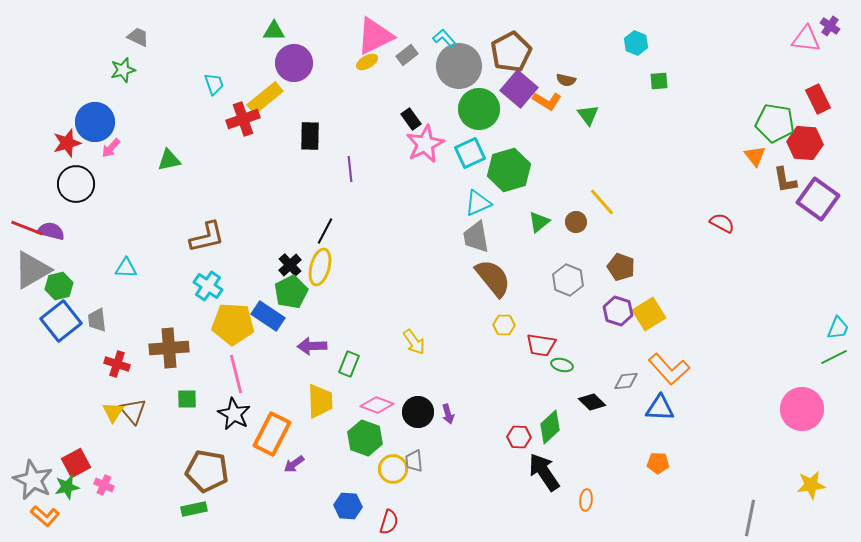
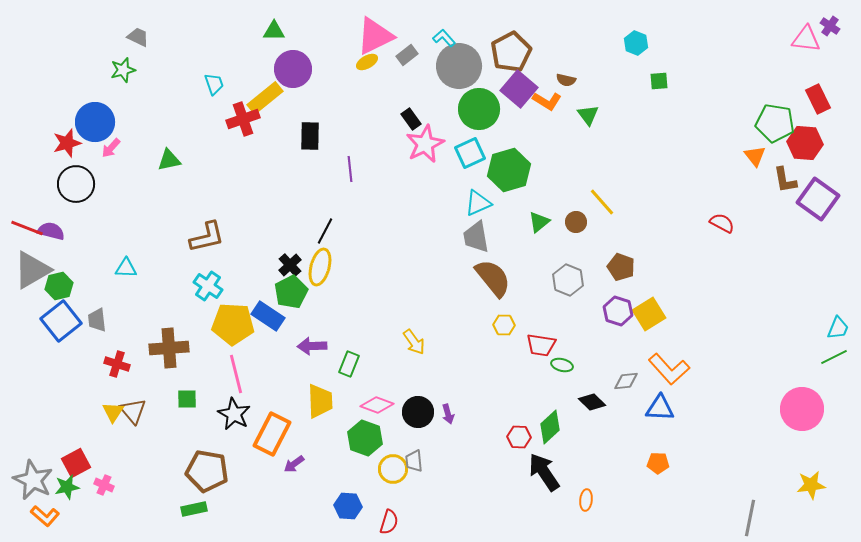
purple circle at (294, 63): moved 1 px left, 6 px down
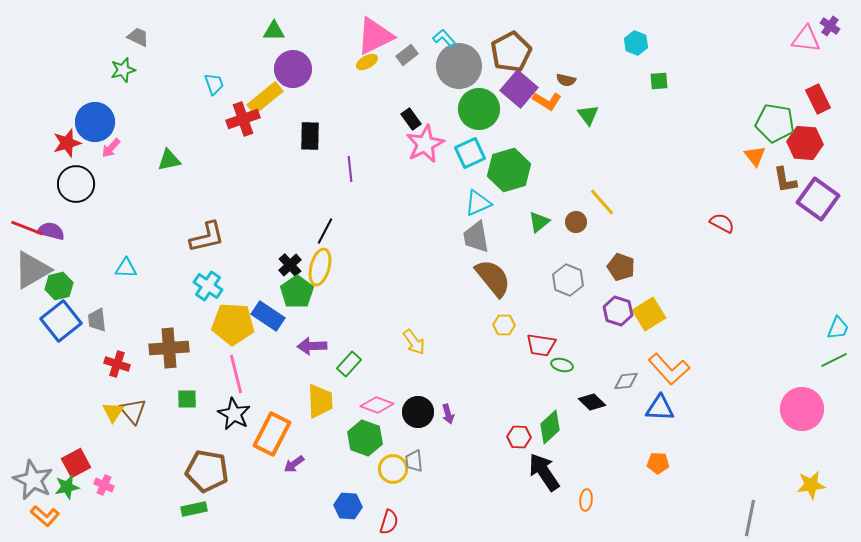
green pentagon at (291, 292): moved 6 px right; rotated 8 degrees counterclockwise
green line at (834, 357): moved 3 px down
green rectangle at (349, 364): rotated 20 degrees clockwise
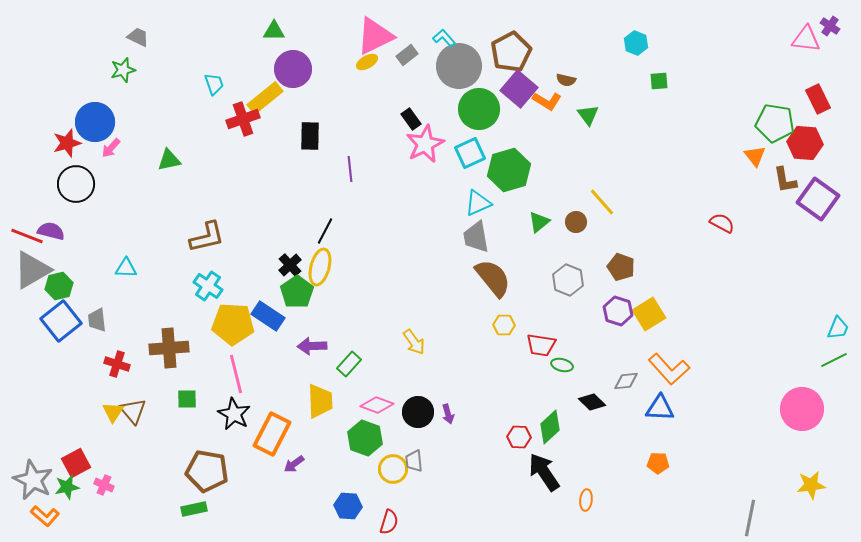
red line at (27, 228): moved 8 px down
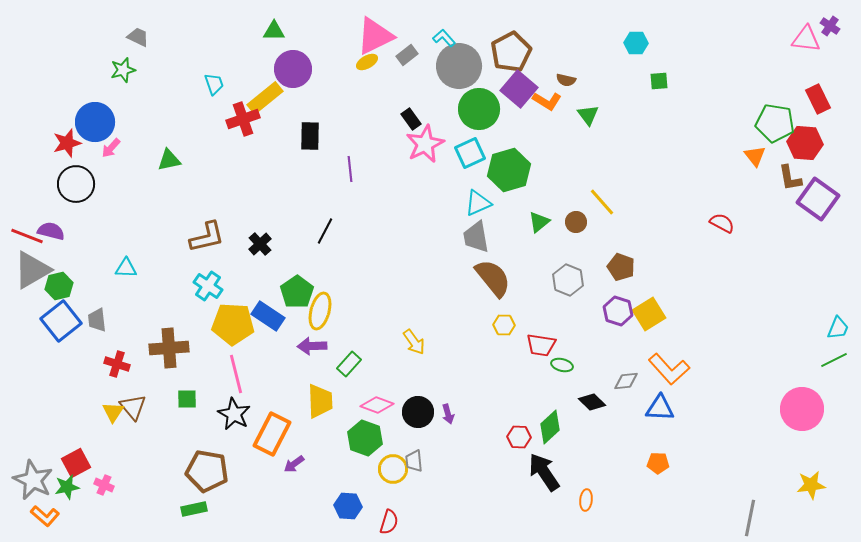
cyan hexagon at (636, 43): rotated 20 degrees counterclockwise
brown L-shape at (785, 180): moved 5 px right, 2 px up
black cross at (290, 265): moved 30 px left, 21 px up
yellow ellipse at (320, 267): moved 44 px down
brown triangle at (133, 411): moved 4 px up
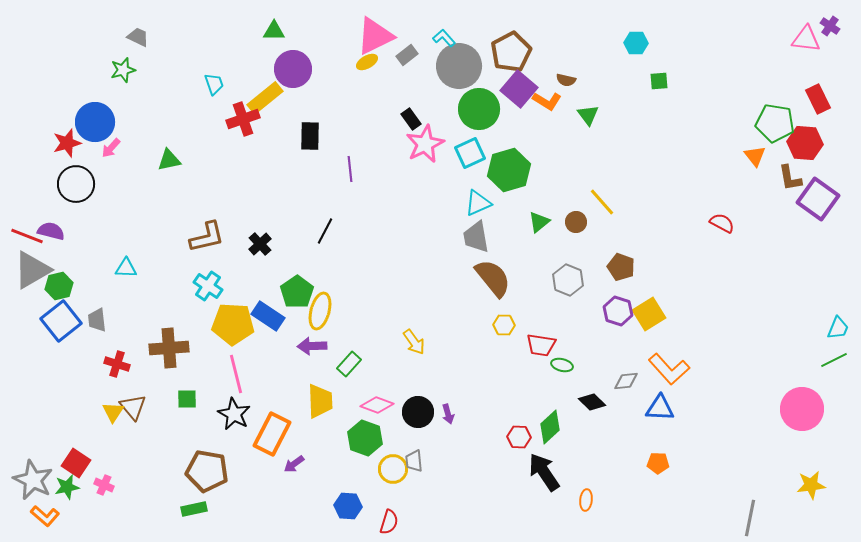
red square at (76, 463): rotated 28 degrees counterclockwise
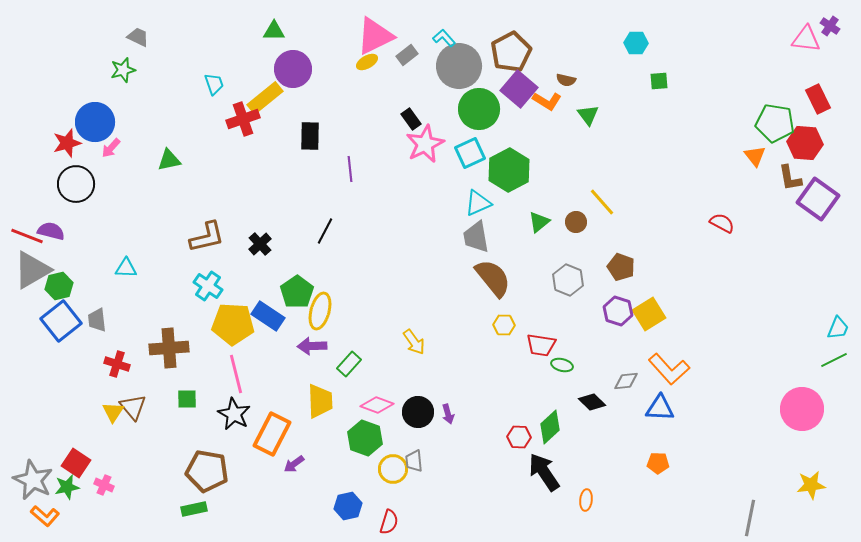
green hexagon at (509, 170): rotated 12 degrees counterclockwise
blue hexagon at (348, 506): rotated 16 degrees counterclockwise
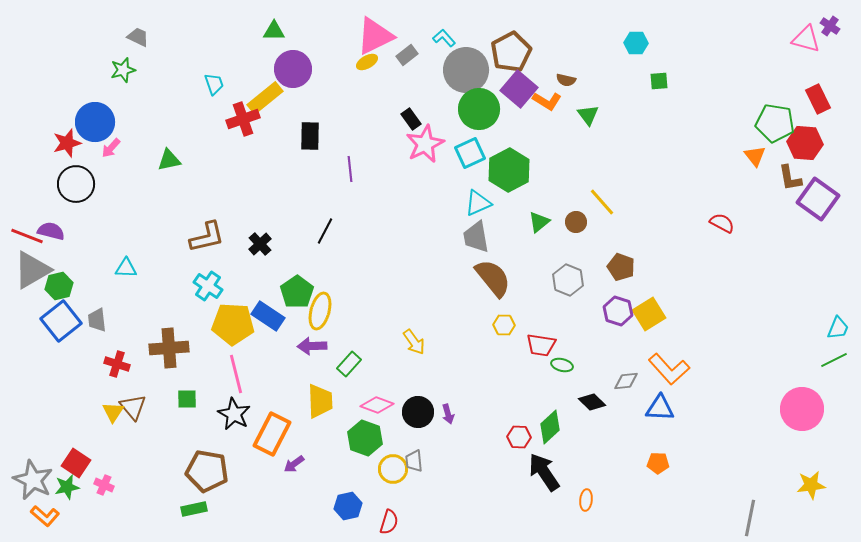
pink triangle at (806, 39): rotated 8 degrees clockwise
gray circle at (459, 66): moved 7 px right, 4 px down
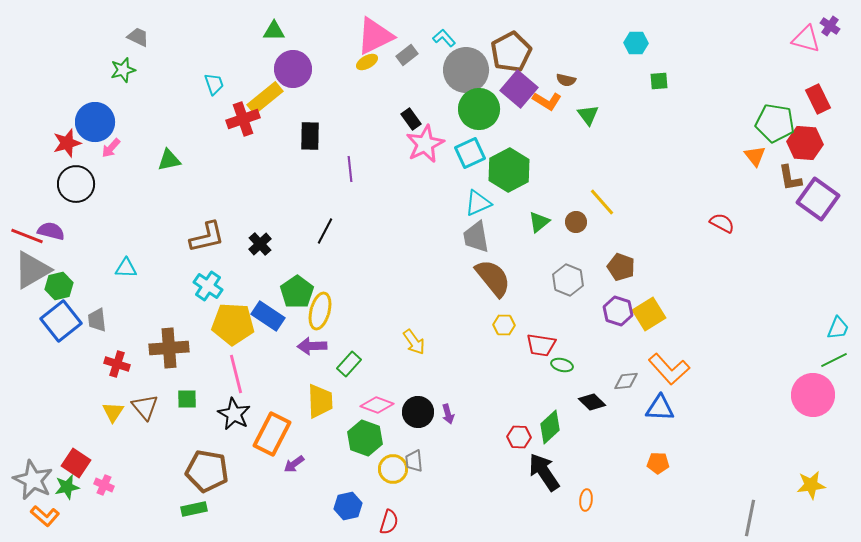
brown triangle at (133, 407): moved 12 px right
pink circle at (802, 409): moved 11 px right, 14 px up
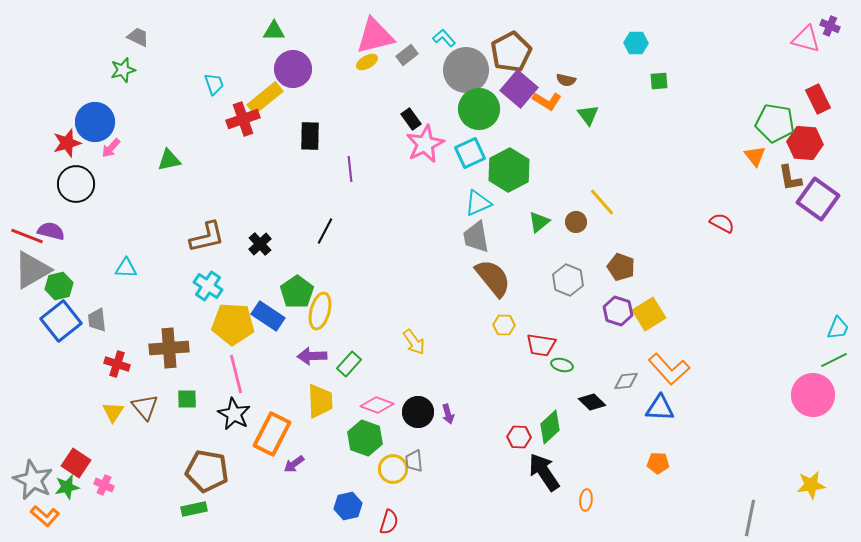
purple cross at (830, 26): rotated 12 degrees counterclockwise
pink triangle at (375, 36): rotated 12 degrees clockwise
purple arrow at (312, 346): moved 10 px down
